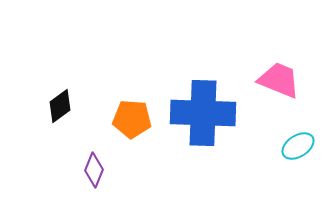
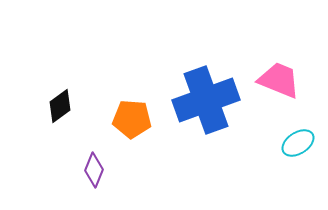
blue cross: moved 3 px right, 13 px up; rotated 22 degrees counterclockwise
cyan ellipse: moved 3 px up
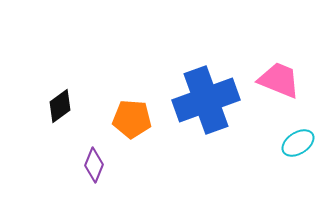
purple diamond: moved 5 px up
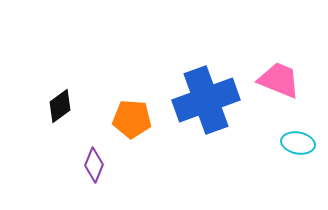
cyan ellipse: rotated 44 degrees clockwise
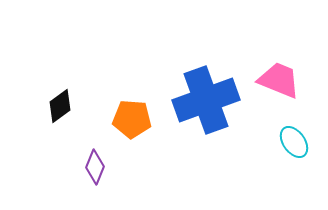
cyan ellipse: moved 4 px left, 1 px up; rotated 44 degrees clockwise
purple diamond: moved 1 px right, 2 px down
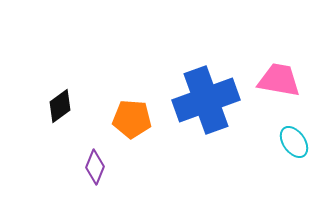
pink trapezoid: rotated 12 degrees counterclockwise
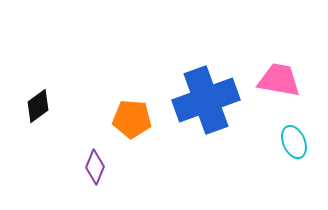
black diamond: moved 22 px left
cyan ellipse: rotated 12 degrees clockwise
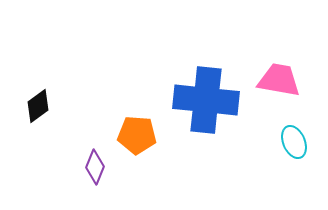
blue cross: rotated 26 degrees clockwise
orange pentagon: moved 5 px right, 16 px down
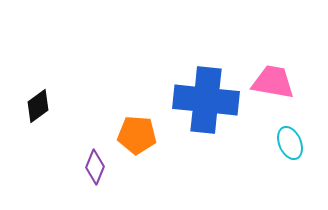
pink trapezoid: moved 6 px left, 2 px down
cyan ellipse: moved 4 px left, 1 px down
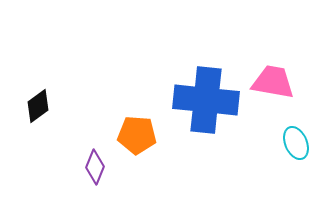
cyan ellipse: moved 6 px right
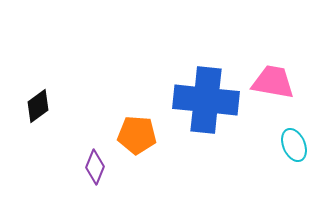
cyan ellipse: moved 2 px left, 2 px down
